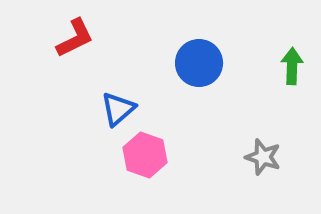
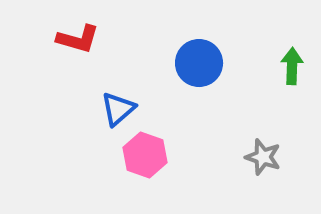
red L-shape: moved 3 px right, 1 px down; rotated 42 degrees clockwise
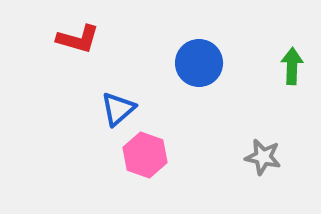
gray star: rotated 6 degrees counterclockwise
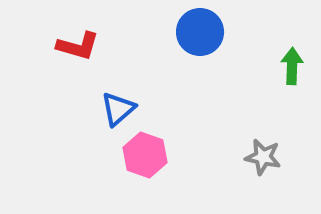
red L-shape: moved 7 px down
blue circle: moved 1 px right, 31 px up
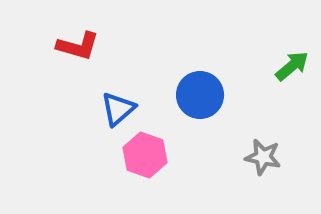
blue circle: moved 63 px down
green arrow: rotated 48 degrees clockwise
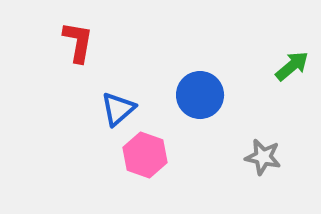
red L-shape: moved 4 px up; rotated 96 degrees counterclockwise
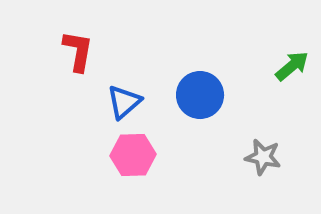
red L-shape: moved 9 px down
blue triangle: moved 6 px right, 7 px up
pink hexagon: moved 12 px left; rotated 21 degrees counterclockwise
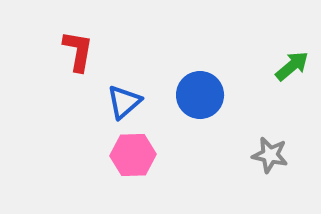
gray star: moved 7 px right, 2 px up
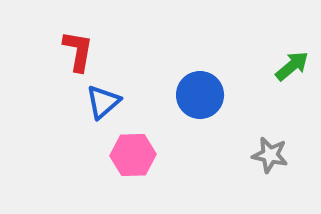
blue triangle: moved 21 px left
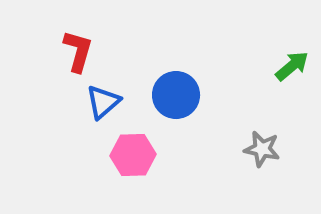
red L-shape: rotated 6 degrees clockwise
blue circle: moved 24 px left
gray star: moved 8 px left, 6 px up
